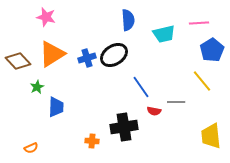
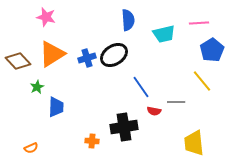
yellow trapezoid: moved 17 px left, 7 px down
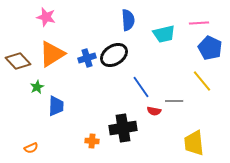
blue pentagon: moved 2 px left, 2 px up; rotated 15 degrees counterclockwise
gray line: moved 2 px left, 1 px up
blue trapezoid: moved 1 px up
black cross: moved 1 px left, 1 px down
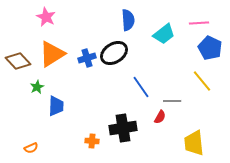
pink star: rotated 12 degrees clockwise
cyan trapezoid: rotated 25 degrees counterclockwise
black ellipse: moved 2 px up
gray line: moved 2 px left
red semicircle: moved 6 px right, 6 px down; rotated 72 degrees counterclockwise
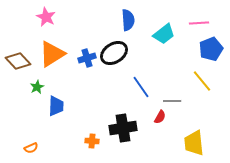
blue pentagon: moved 1 px right, 1 px down; rotated 25 degrees clockwise
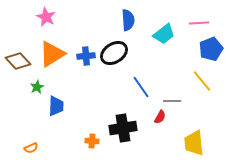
blue cross: moved 1 px left, 2 px up; rotated 12 degrees clockwise
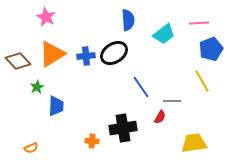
yellow line: rotated 10 degrees clockwise
yellow trapezoid: rotated 88 degrees clockwise
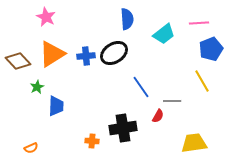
blue semicircle: moved 1 px left, 1 px up
red semicircle: moved 2 px left, 1 px up
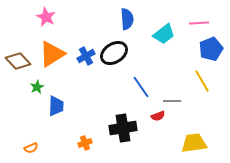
blue cross: rotated 24 degrees counterclockwise
red semicircle: rotated 40 degrees clockwise
orange cross: moved 7 px left, 2 px down; rotated 24 degrees counterclockwise
